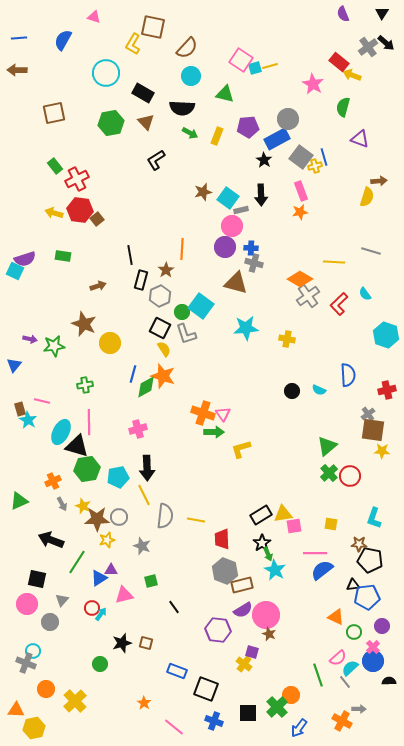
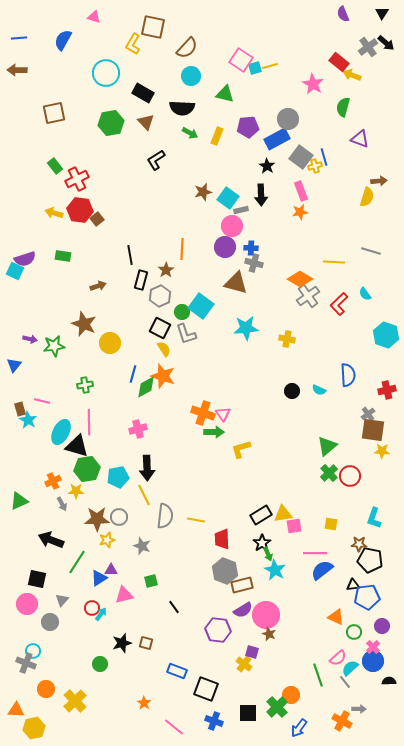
black star at (264, 160): moved 3 px right, 6 px down
yellow star at (83, 506): moved 7 px left, 15 px up; rotated 21 degrees counterclockwise
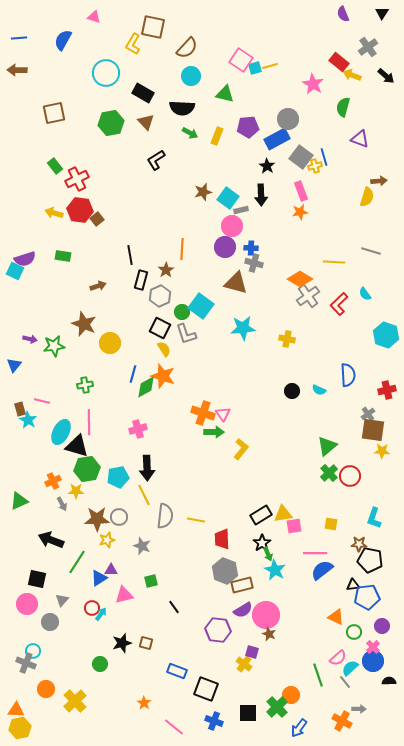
black arrow at (386, 43): moved 33 px down
cyan star at (246, 328): moved 3 px left
yellow L-shape at (241, 449): rotated 145 degrees clockwise
yellow hexagon at (34, 728): moved 14 px left
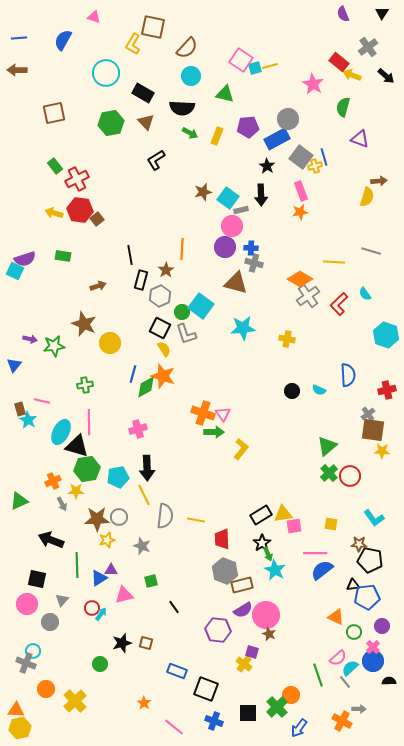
cyan L-shape at (374, 518): rotated 55 degrees counterclockwise
green line at (77, 562): moved 3 px down; rotated 35 degrees counterclockwise
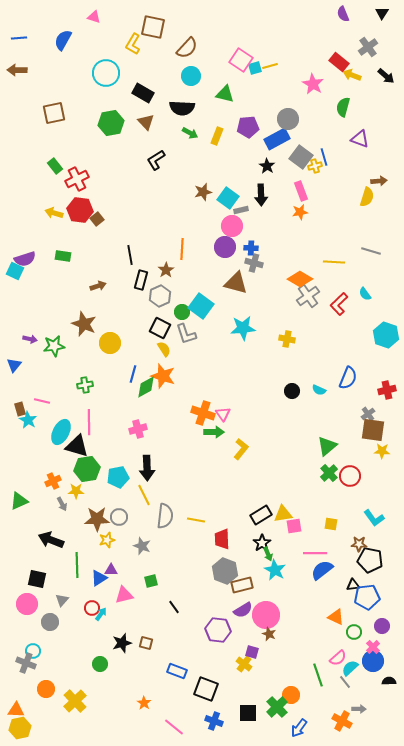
blue semicircle at (348, 375): moved 3 px down; rotated 25 degrees clockwise
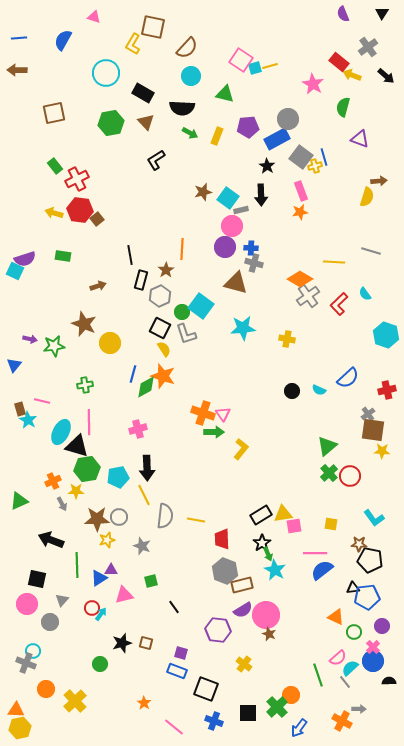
blue semicircle at (348, 378): rotated 25 degrees clockwise
black triangle at (353, 585): moved 3 px down
purple square at (252, 652): moved 71 px left, 1 px down
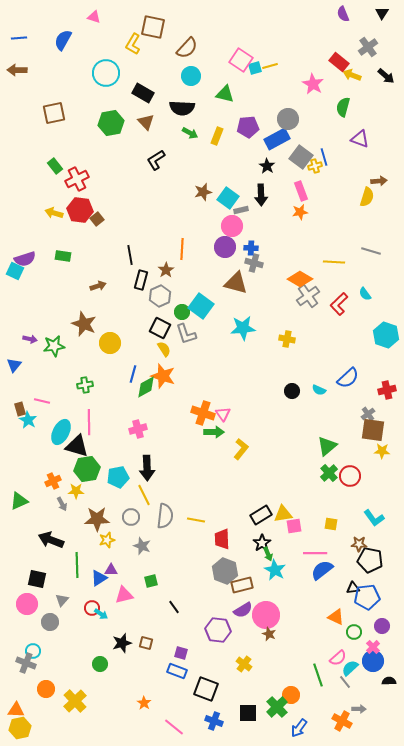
gray circle at (119, 517): moved 12 px right
cyan arrow at (101, 614): rotated 88 degrees clockwise
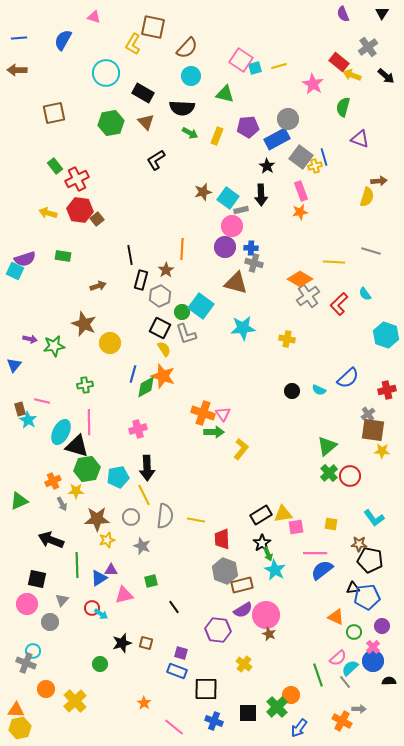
yellow line at (270, 66): moved 9 px right
yellow arrow at (54, 213): moved 6 px left
pink square at (294, 526): moved 2 px right, 1 px down
black square at (206, 689): rotated 20 degrees counterclockwise
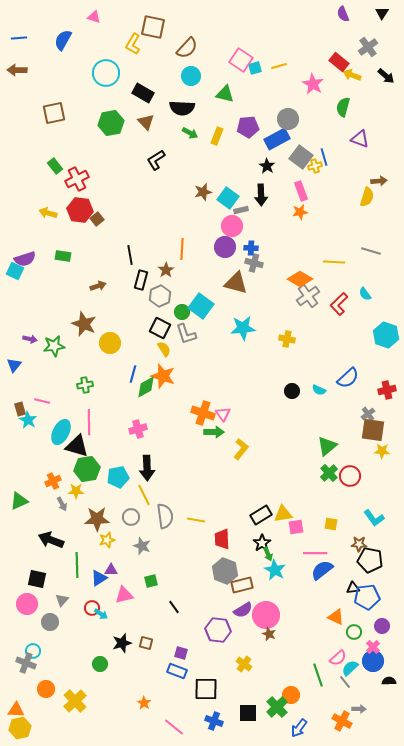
gray semicircle at (165, 516): rotated 15 degrees counterclockwise
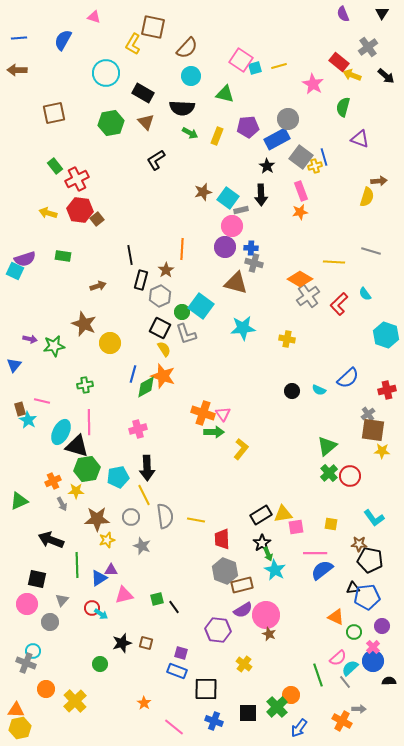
green square at (151, 581): moved 6 px right, 18 px down
